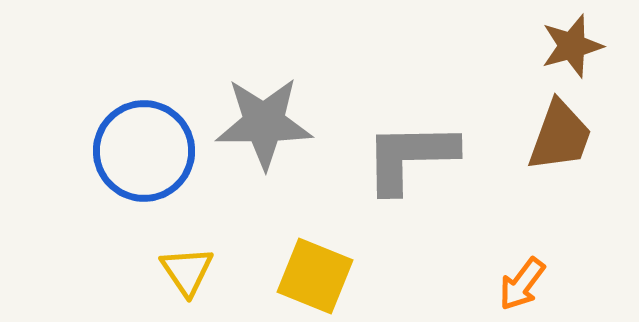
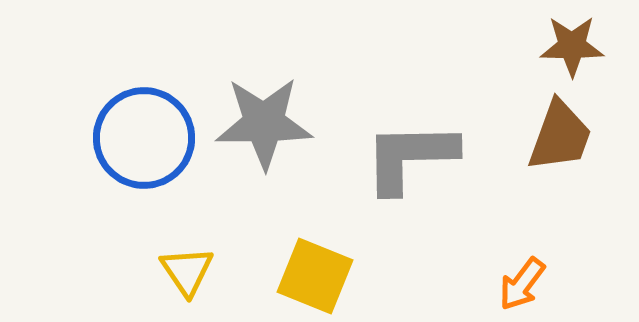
brown star: rotated 16 degrees clockwise
blue circle: moved 13 px up
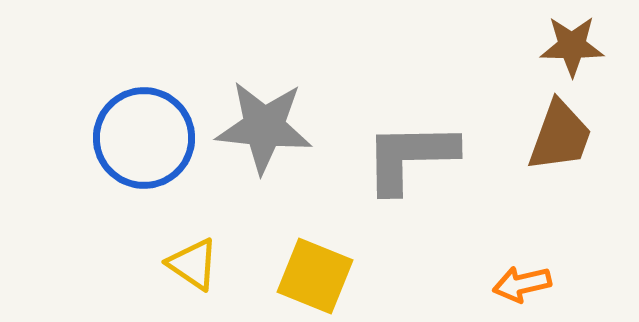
gray star: moved 4 px down; rotated 6 degrees clockwise
yellow triangle: moved 6 px right, 7 px up; rotated 22 degrees counterclockwise
orange arrow: rotated 40 degrees clockwise
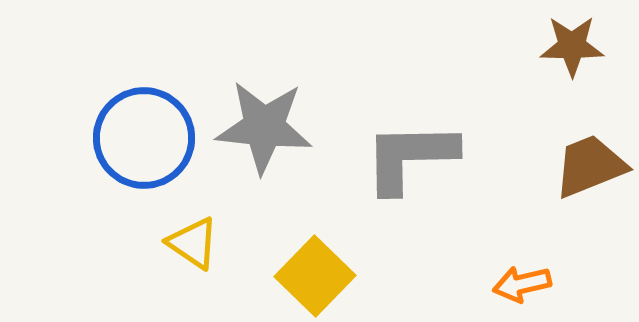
brown trapezoid: moved 30 px right, 30 px down; rotated 132 degrees counterclockwise
yellow triangle: moved 21 px up
yellow square: rotated 22 degrees clockwise
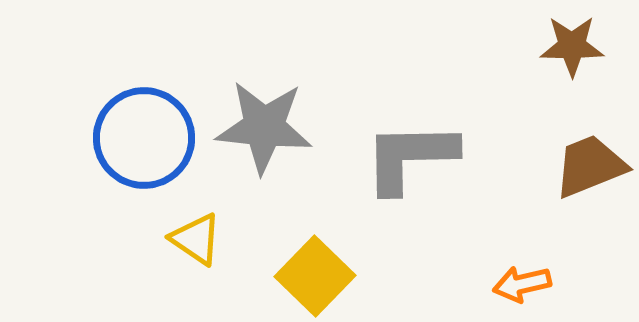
yellow triangle: moved 3 px right, 4 px up
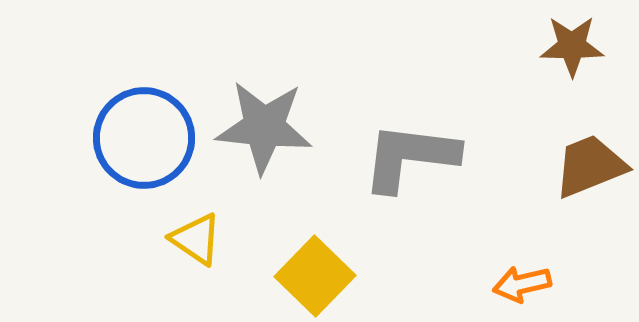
gray L-shape: rotated 8 degrees clockwise
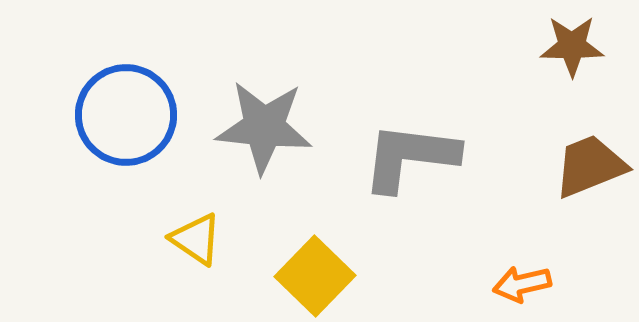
blue circle: moved 18 px left, 23 px up
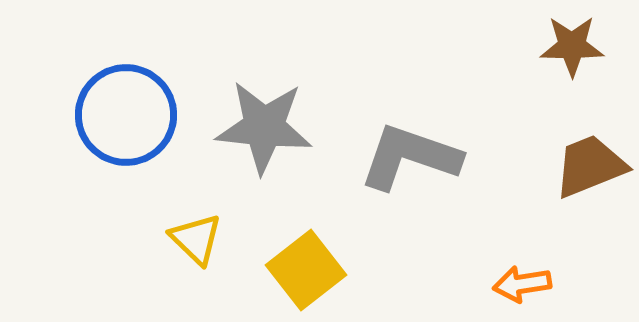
gray L-shape: rotated 12 degrees clockwise
yellow triangle: rotated 10 degrees clockwise
yellow square: moved 9 px left, 6 px up; rotated 8 degrees clockwise
orange arrow: rotated 4 degrees clockwise
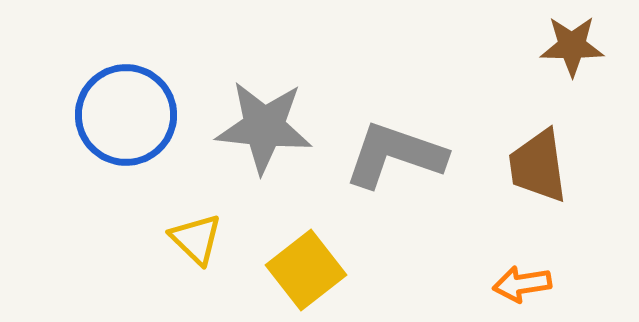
gray L-shape: moved 15 px left, 2 px up
brown trapezoid: moved 52 px left; rotated 76 degrees counterclockwise
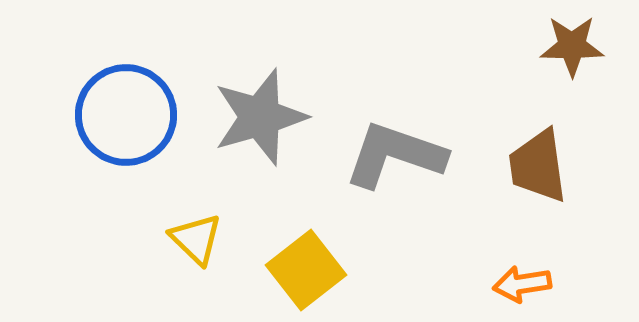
gray star: moved 4 px left, 10 px up; rotated 22 degrees counterclockwise
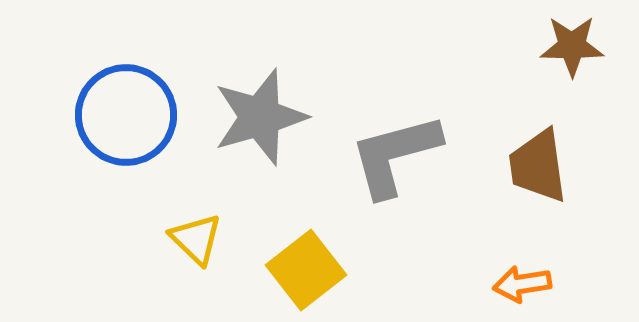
gray L-shape: rotated 34 degrees counterclockwise
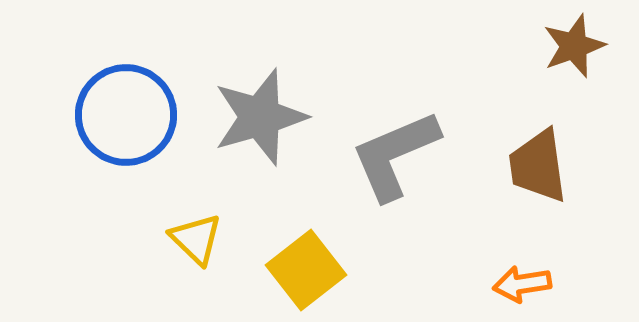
brown star: moved 2 px right; rotated 20 degrees counterclockwise
gray L-shape: rotated 8 degrees counterclockwise
